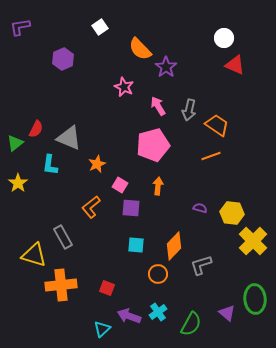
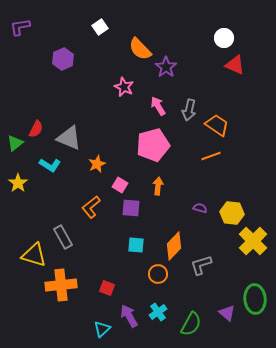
cyan L-shape: rotated 65 degrees counterclockwise
purple arrow: rotated 40 degrees clockwise
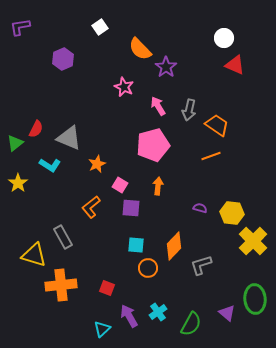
orange circle: moved 10 px left, 6 px up
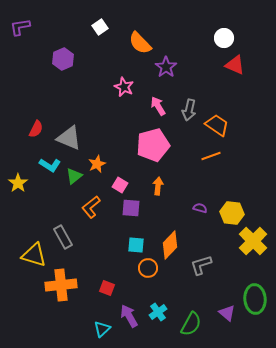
orange semicircle: moved 6 px up
green triangle: moved 59 px right, 33 px down
orange diamond: moved 4 px left, 1 px up
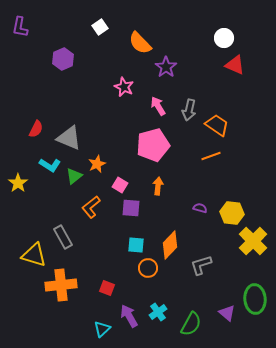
purple L-shape: rotated 70 degrees counterclockwise
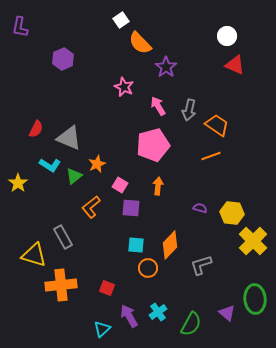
white square: moved 21 px right, 7 px up
white circle: moved 3 px right, 2 px up
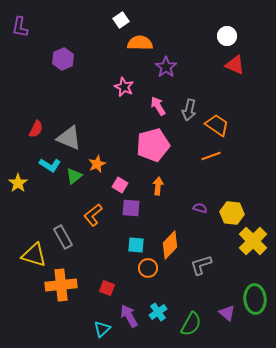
orange semicircle: rotated 135 degrees clockwise
orange L-shape: moved 2 px right, 8 px down
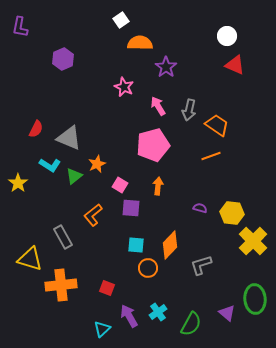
yellow triangle: moved 4 px left, 4 px down
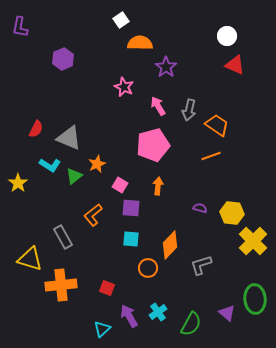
cyan square: moved 5 px left, 6 px up
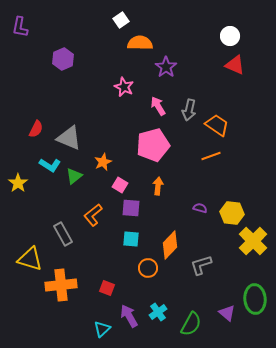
white circle: moved 3 px right
orange star: moved 6 px right, 2 px up
gray rectangle: moved 3 px up
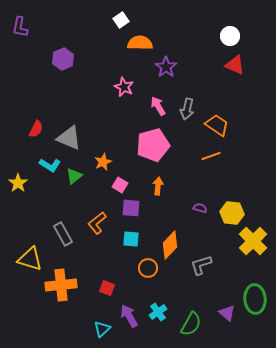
gray arrow: moved 2 px left, 1 px up
orange L-shape: moved 4 px right, 8 px down
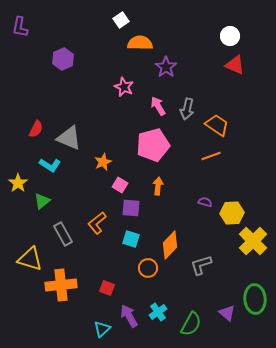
green triangle: moved 32 px left, 25 px down
purple semicircle: moved 5 px right, 6 px up
yellow hexagon: rotated 10 degrees counterclockwise
cyan square: rotated 12 degrees clockwise
